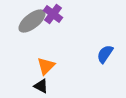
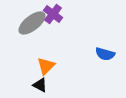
gray ellipse: moved 2 px down
blue semicircle: rotated 108 degrees counterclockwise
black triangle: moved 1 px left, 1 px up
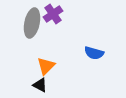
purple cross: rotated 18 degrees clockwise
gray ellipse: rotated 40 degrees counterclockwise
blue semicircle: moved 11 px left, 1 px up
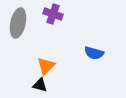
purple cross: rotated 36 degrees counterclockwise
gray ellipse: moved 14 px left
black triangle: rotated 14 degrees counterclockwise
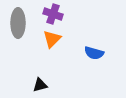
gray ellipse: rotated 12 degrees counterclockwise
orange triangle: moved 6 px right, 27 px up
black triangle: rotated 28 degrees counterclockwise
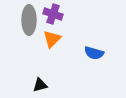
gray ellipse: moved 11 px right, 3 px up
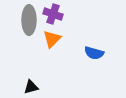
black triangle: moved 9 px left, 2 px down
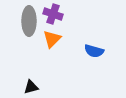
gray ellipse: moved 1 px down
blue semicircle: moved 2 px up
